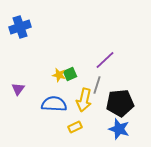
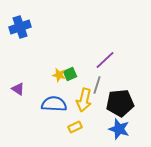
purple triangle: rotated 32 degrees counterclockwise
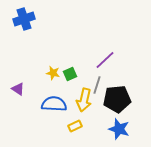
blue cross: moved 4 px right, 8 px up
yellow star: moved 6 px left, 2 px up
black pentagon: moved 3 px left, 4 px up
yellow rectangle: moved 1 px up
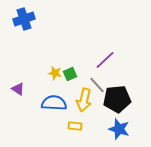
yellow star: moved 2 px right
gray line: rotated 60 degrees counterclockwise
blue semicircle: moved 1 px up
yellow rectangle: rotated 32 degrees clockwise
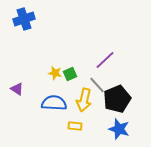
purple triangle: moved 1 px left
black pentagon: rotated 16 degrees counterclockwise
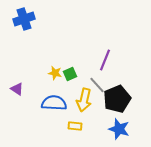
purple line: rotated 25 degrees counterclockwise
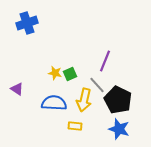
blue cross: moved 3 px right, 4 px down
purple line: moved 1 px down
black pentagon: moved 1 px right, 1 px down; rotated 24 degrees counterclockwise
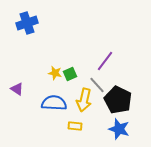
purple line: rotated 15 degrees clockwise
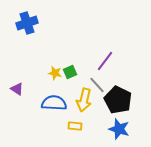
green square: moved 2 px up
